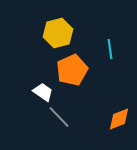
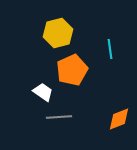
gray line: rotated 50 degrees counterclockwise
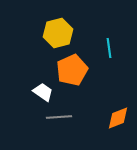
cyan line: moved 1 px left, 1 px up
orange diamond: moved 1 px left, 1 px up
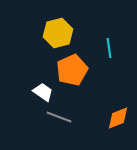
gray line: rotated 25 degrees clockwise
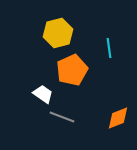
white trapezoid: moved 2 px down
gray line: moved 3 px right
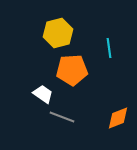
orange pentagon: rotated 20 degrees clockwise
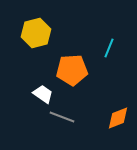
yellow hexagon: moved 22 px left
cyan line: rotated 30 degrees clockwise
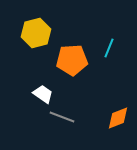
orange pentagon: moved 10 px up
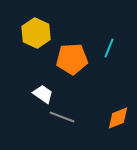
yellow hexagon: rotated 20 degrees counterclockwise
orange pentagon: moved 1 px up
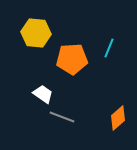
yellow hexagon: rotated 20 degrees counterclockwise
orange diamond: rotated 20 degrees counterclockwise
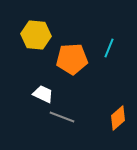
yellow hexagon: moved 2 px down
white trapezoid: rotated 10 degrees counterclockwise
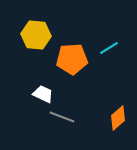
cyan line: rotated 36 degrees clockwise
